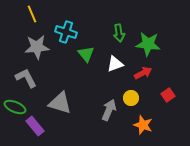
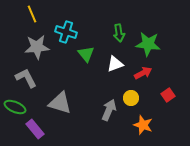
purple rectangle: moved 3 px down
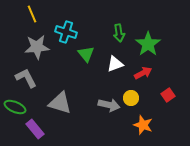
green star: rotated 30 degrees clockwise
gray arrow: moved 5 px up; rotated 80 degrees clockwise
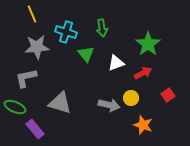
green arrow: moved 17 px left, 5 px up
white triangle: moved 1 px right, 1 px up
gray L-shape: rotated 75 degrees counterclockwise
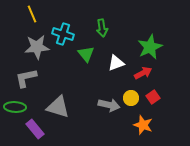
cyan cross: moved 3 px left, 2 px down
green star: moved 2 px right, 3 px down; rotated 10 degrees clockwise
red square: moved 15 px left, 2 px down
gray triangle: moved 2 px left, 4 px down
green ellipse: rotated 20 degrees counterclockwise
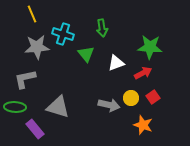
green star: rotated 30 degrees clockwise
gray L-shape: moved 1 px left, 1 px down
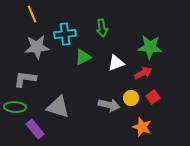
cyan cross: moved 2 px right; rotated 25 degrees counterclockwise
green triangle: moved 3 px left, 3 px down; rotated 42 degrees clockwise
gray L-shape: rotated 20 degrees clockwise
orange star: moved 1 px left, 2 px down
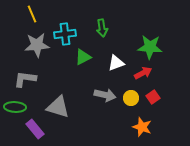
gray star: moved 2 px up
gray arrow: moved 4 px left, 10 px up
